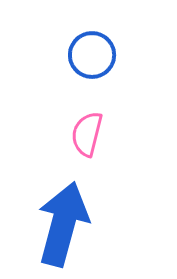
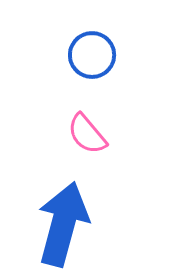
pink semicircle: rotated 54 degrees counterclockwise
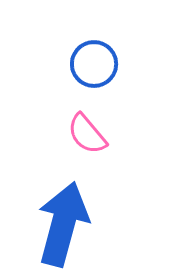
blue circle: moved 2 px right, 9 px down
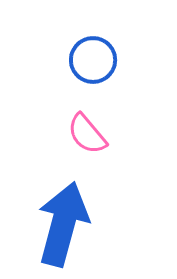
blue circle: moved 1 px left, 4 px up
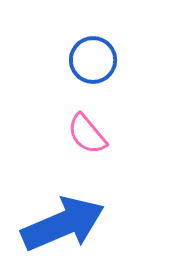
blue arrow: rotated 52 degrees clockwise
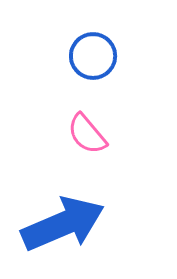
blue circle: moved 4 px up
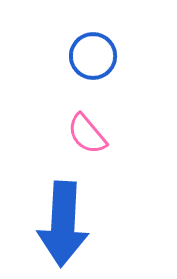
blue arrow: rotated 116 degrees clockwise
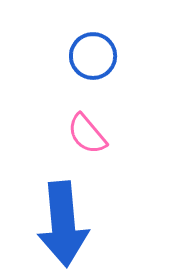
blue arrow: rotated 8 degrees counterclockwise
